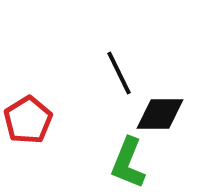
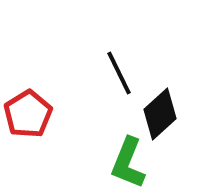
black diamond: rotated 42 degrees counterclockwise
red pentagon: moved 6 px up
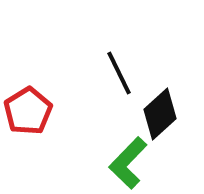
red pentagon: moved 3 px up
green L-shape: rotated 22 degrees clockwise
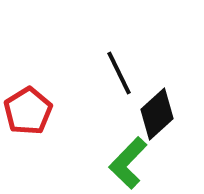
black diamond: moved 3 px left
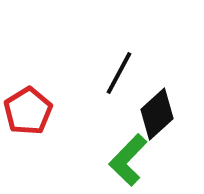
black line: rotated 54 degrees clockwise
green L-shape: moved 3 px up
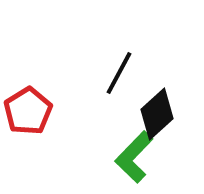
green L-shape: moved 6 px right, 3 px up
